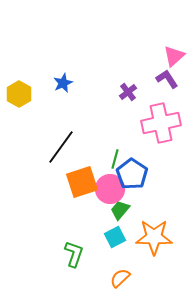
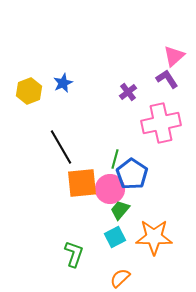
yellow hexagon: moved 10 px right, 3 px up; rotated 10 degrees clockwise
black line: rotated 66 degrees counterclockwise
orange square: moved 1 px down; rotated 12 degrees clockwise
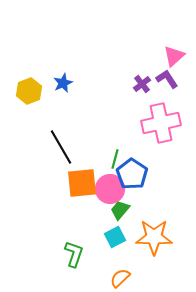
purple cross: moved 14 px right, 8 px up
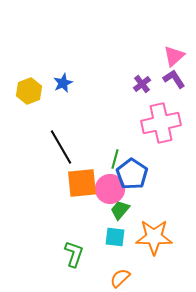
purple L-shape: moved 7 px right
cyan square: rotated 35 degrees clockwise
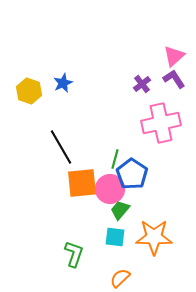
yellow hexagon: rotated 20 degrees counterclockwise
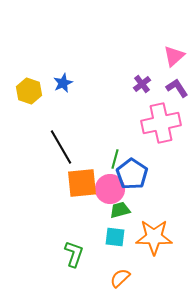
purple L-shape: moved 3 px right, 9 px down
green trapezoid: rotated 35 degrees clockwise
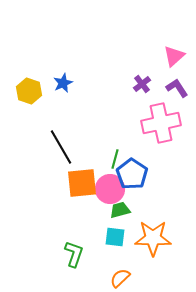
orange star: moved 1 px left, 1 px down
